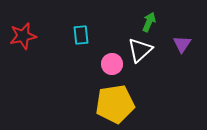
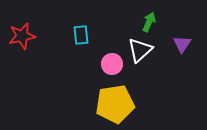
red star: moved 1 px left
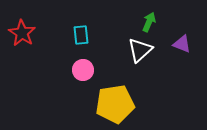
red star: moved 3 px up; rotated 28 degrees counterclockwise
purple triangle: rotated 42 degrees counterclockwise
pink circle: moved 29 px left, 6 px down
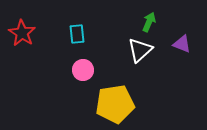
cyan rectangle: moved 4 px left, 1 px up
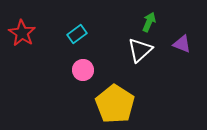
cyan rectangle: rotated 60 degrees clockwise
yellow pentagon: rotated 30 degrees counterclockwise
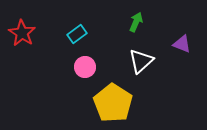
green arrow: moved 13 px left
white triangle: moved 1 px right, 11 px down
pink circle: moved 2 px right, 3 px up
yellow pentagon: moved 2 px left, 1 px up
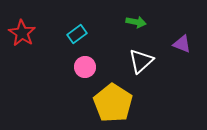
green arrow: rotated 78 degrees clockwise
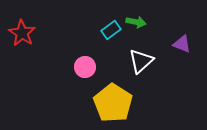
cyan rectangle: moved 34 px right, 4 px up
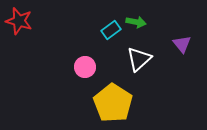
red star: moved 3 px left, 12 px up; rotated 16 degrees counterclockwise
purple triangle: rotated 30 degrees clockwise
white triangle: moved 2 px left, 2 px up
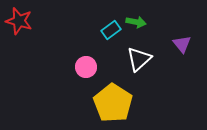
pink circle: moved 1 px right
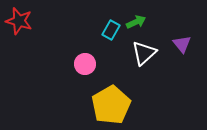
green arrow: rotated 36 degrees counterclockwise
cyan rectangle: rotated 24 degrees counterclockwise
white triangle: moved 5 px right, 6 px up
pink circle: moved 1 px left, 3 px up
yellow pentagon: moved 2 px left, 2 px down; rotated 9 degrees clockwise
